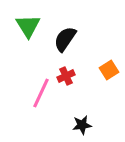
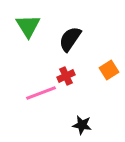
black semicircle: moved 5 px right
pink line: rotated 44 degrees clockwise
black star: rotated 18 degrees clockwise
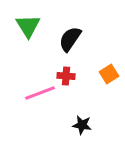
orange square: moved 4 px down
red cross: rotated 30 degrees clockwise
pink line: moved 1 px left
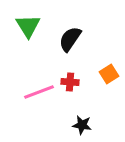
red cross: moved 4 px right, 6 px down
pink line: moved 1 px left, 1 px up
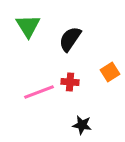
orange square: moved 1 px right, 2 px up
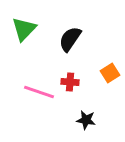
green triangle: moved 4 px left, 3 px down; rotated 16 degrees clockwise
orange square: moved 1 px down
pink line: rotated 40 degrees clockwise
black star: moved 4 px right, 5 px up
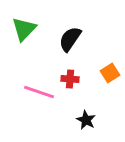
red cross: moved 3 px up
black star: rotated 18 degrees clockwise
